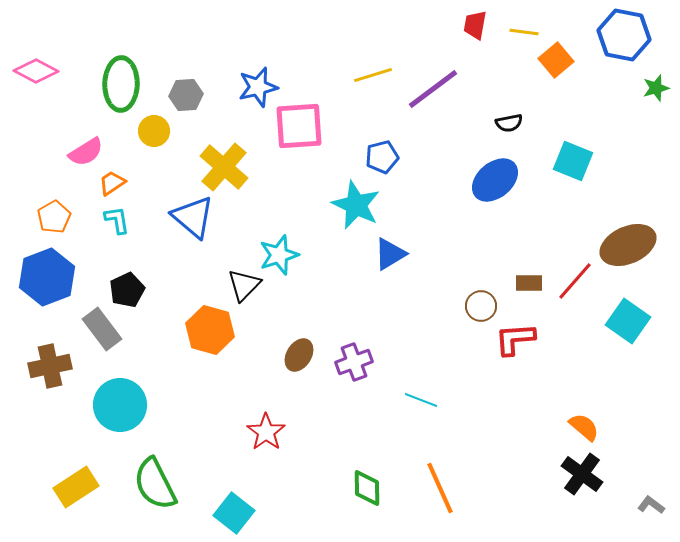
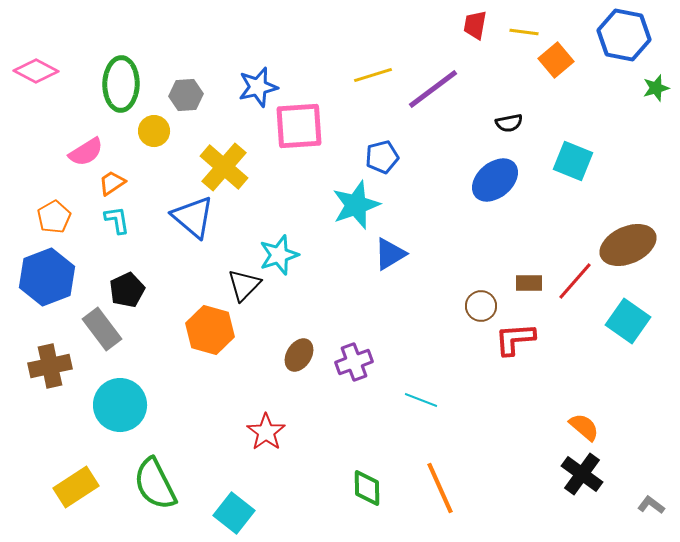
cyan star at (356, 205): rotated 27 degrees clockwise
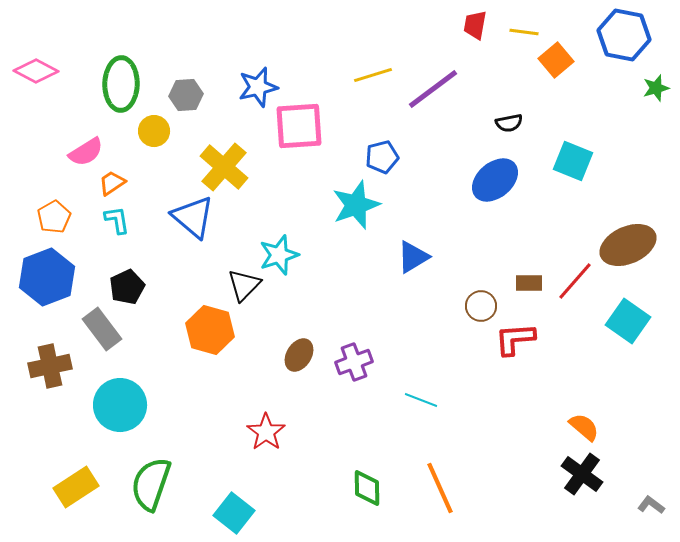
blue triangle at (390, 254): moved 23 px right, 3 px down
black pentagon at (127, 290): moved 3 px up
green semicircle at (155, 484): moved 4 px left; rotated 46 degrees clockwise
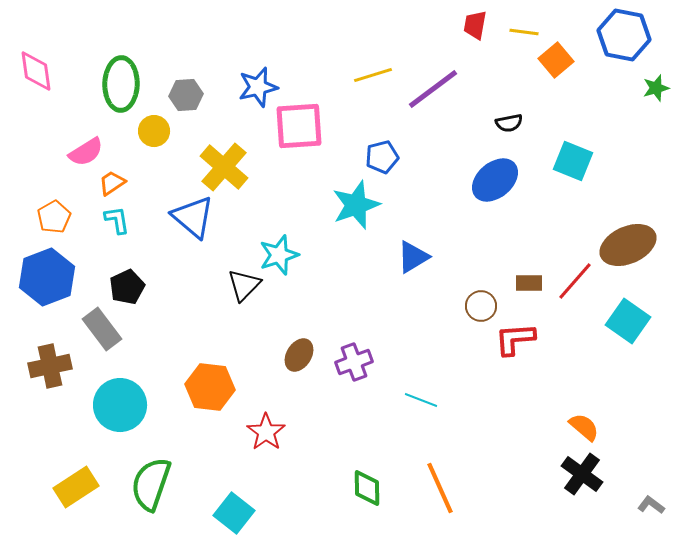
pink diamond at (36, 71): rotated 54 degrees clockwise
orange hexagon at (210, 330): moved 57 px down; rotated 9 degrees counterclockwise
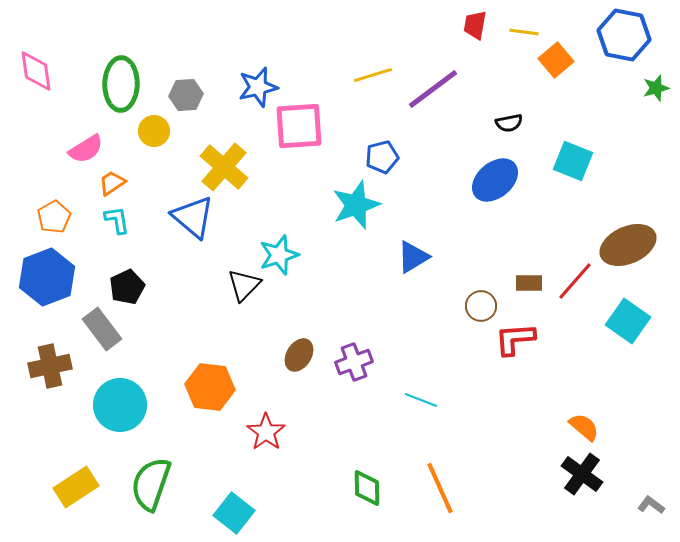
pink semicircle at (86, 152): moved 3 px up
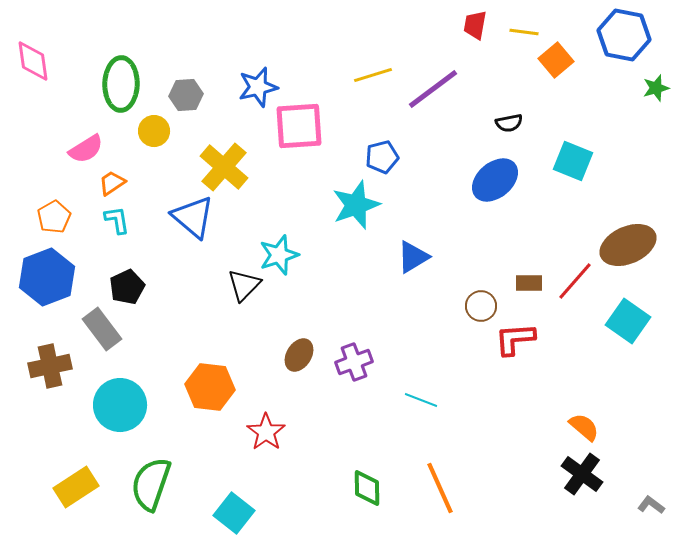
pink diamond at (36, 71): moved 3 px left, 10 px up
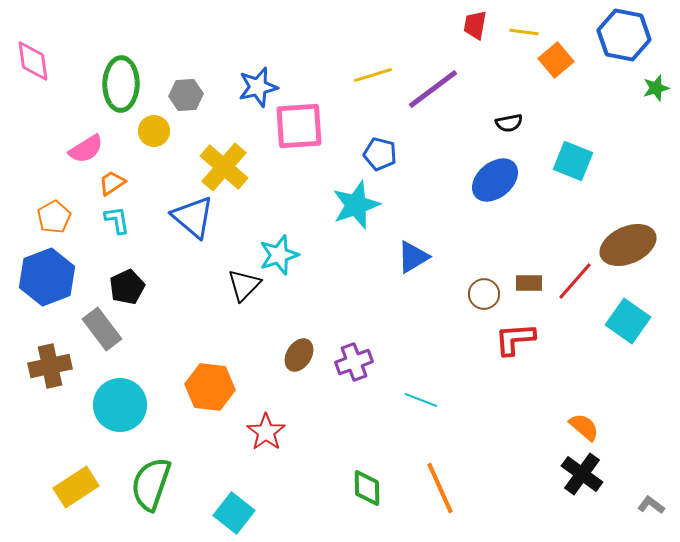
blue pentagon at (382, 157): moved 2 px left, 3 px up; rotated 28 degrees clockwise
brown circle at (481, 306): moved 3 px right, 12 px up
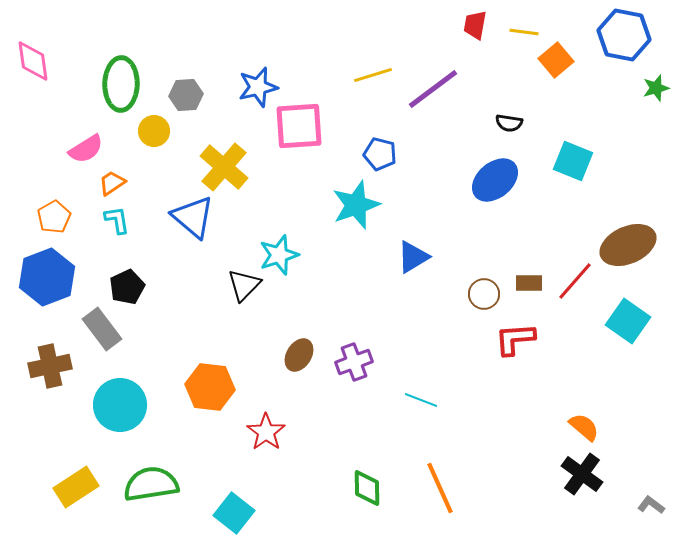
black semicircle at (509, 123): rotated 20 degrees clockwise
green semicircle at (151, 484): rotated 62 degrees clockwise
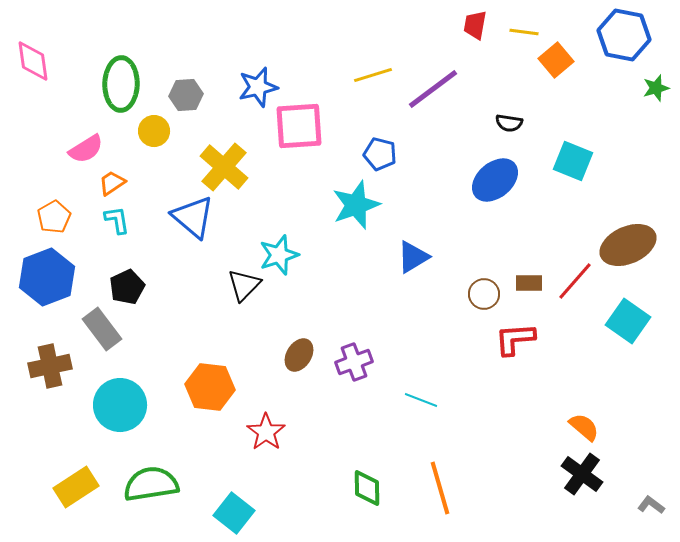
orange line at (440, 488): rotated 8 degrees clockwise
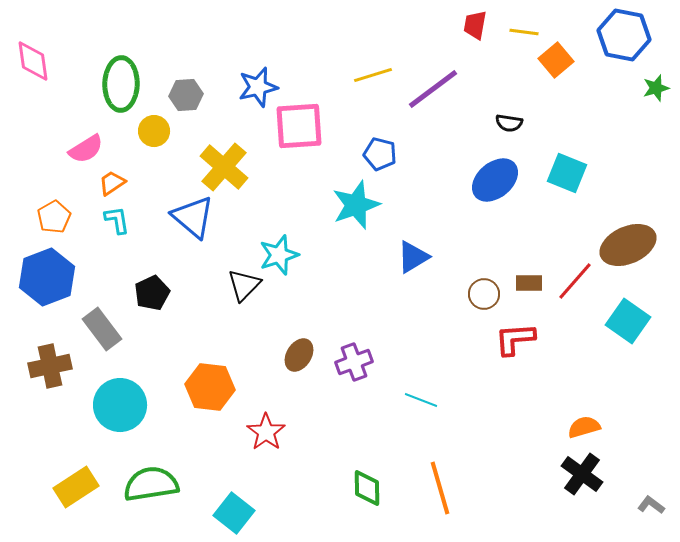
cyan square at (573, 161): moved 6 px left, 12 px down
black pentagon at (127, 287): moved 25 px right, 6 px down
orange semicircle at (584, 427): rotated 56 degrees counterclockwise
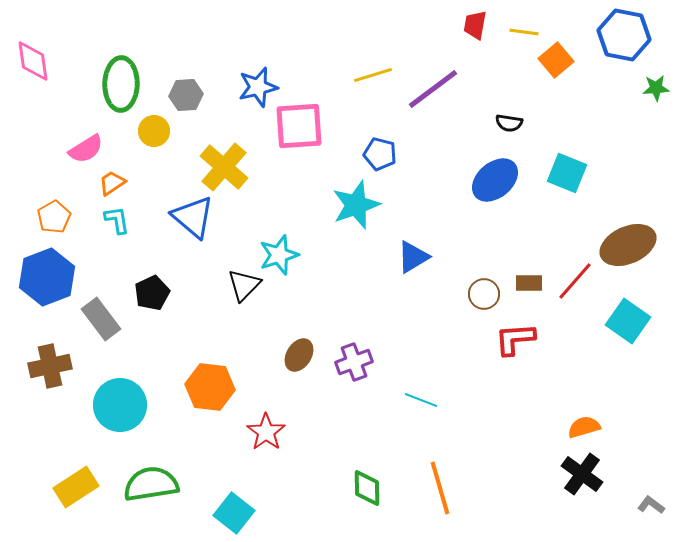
green star at (656, 88): rotated 12 degrees clockwise
gray rectangle at (102, 329): moved 1 px left, 10 px up
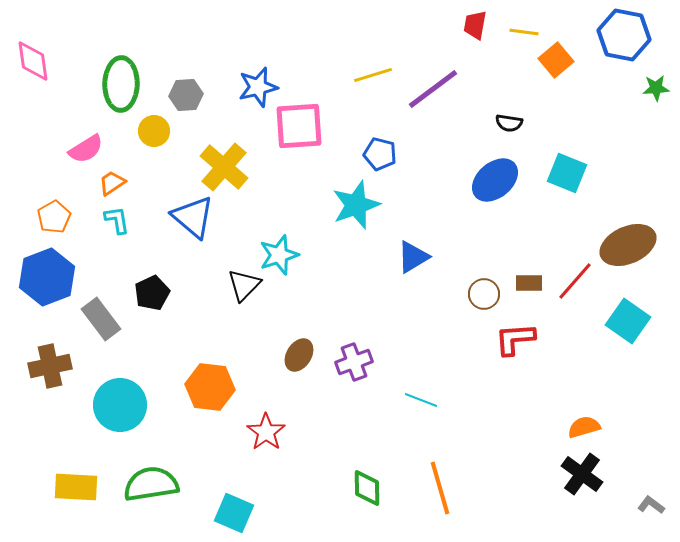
yellow rectangle at (76, 487): rotated 36 degrees clockwise
cyan square at (234, 513): rotated 15 degrees counterclockwise
